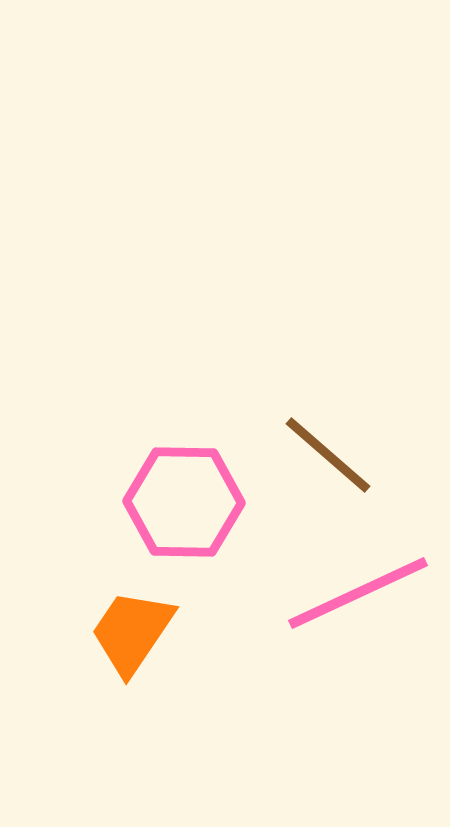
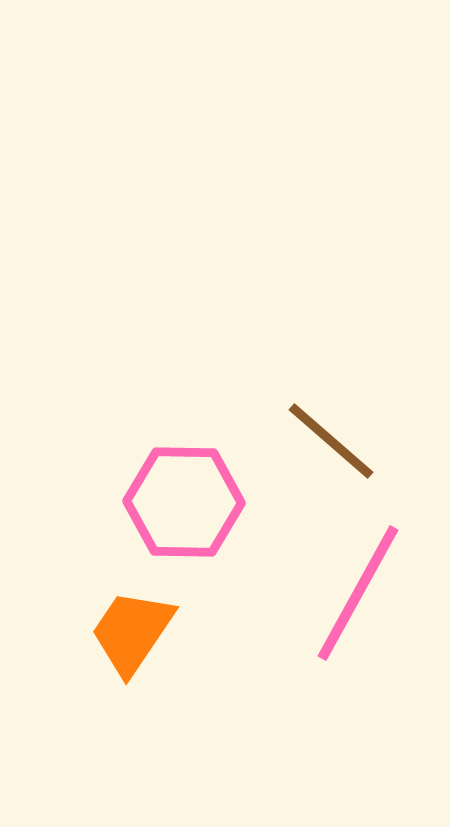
brown line: moved 3 px right, 14 px up
pink line: rotated 36 degrees counterclockwise
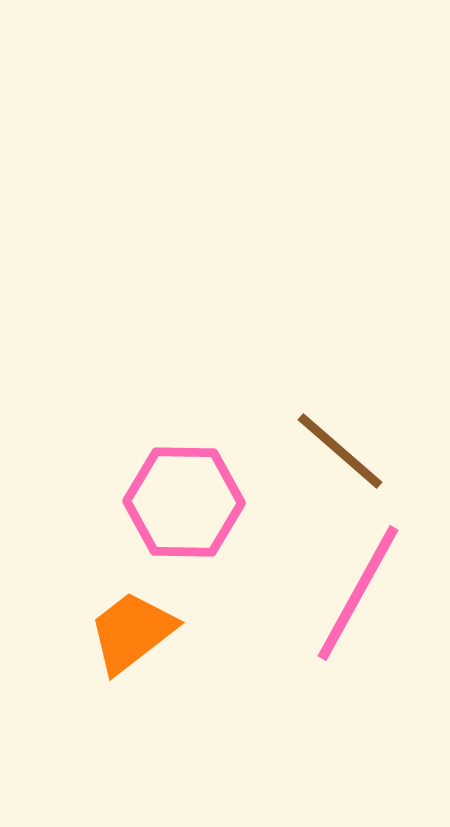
brown line: moved 9 px right, 10 px down
orange trapezoid: rotated 18 degrees clockwise
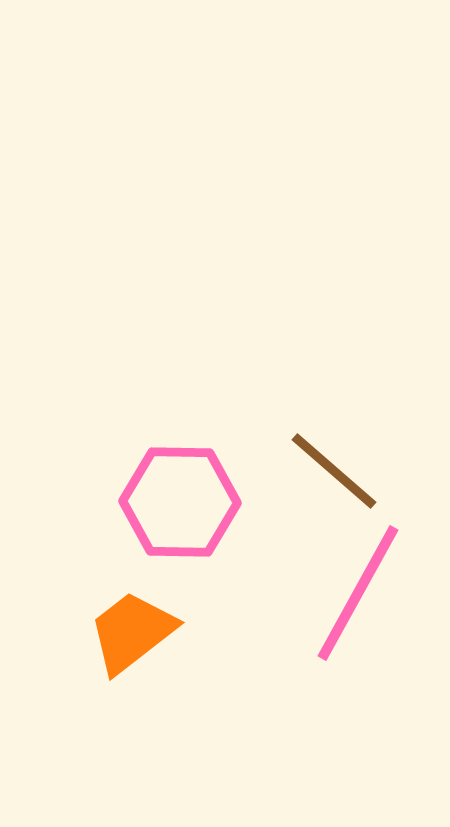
brown line: moved 6 px left, 20 px down
pink hexagon: moved 4 px left
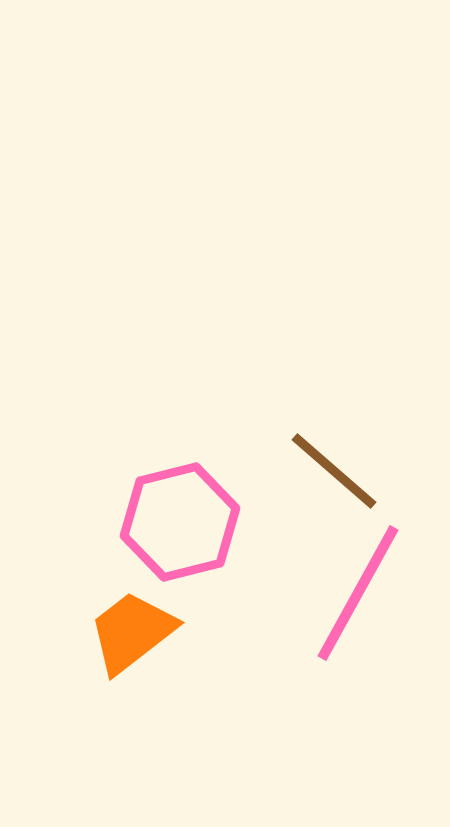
pink hexagon: moved 20 px down; rotated 15 degrees counterclockwise
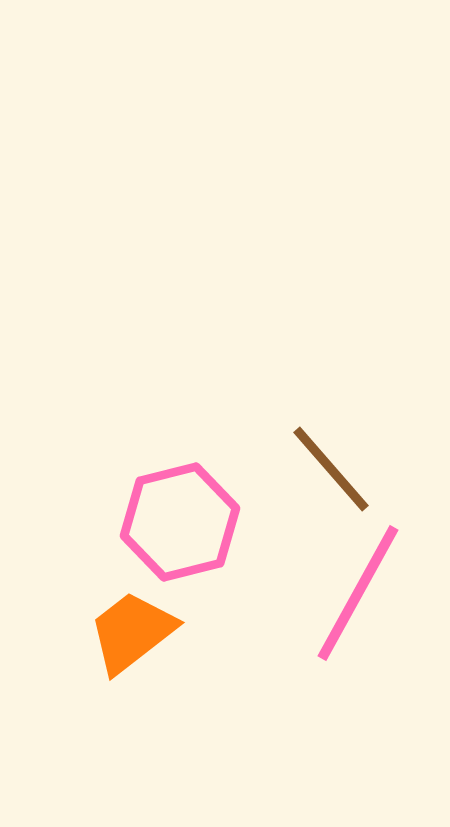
brown line: moved 3 px left, 2 px up; rotated 8 degrees clockwise
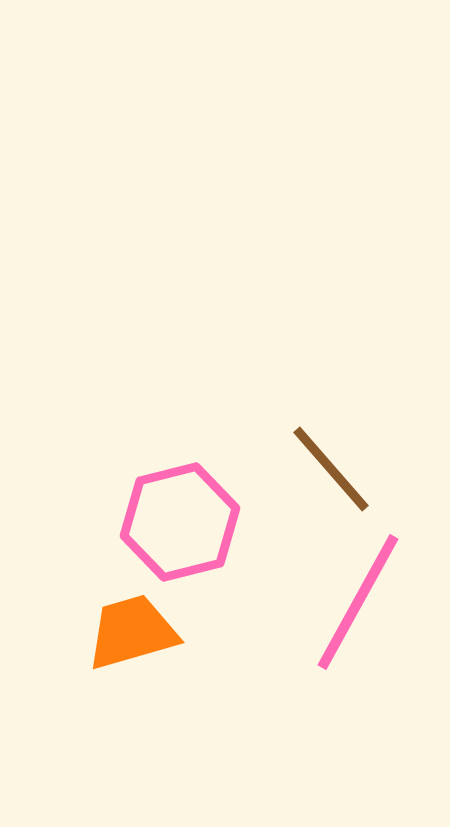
pink line: moved 9 px down
orange trapezoid: rotated 22 degrees clockwise
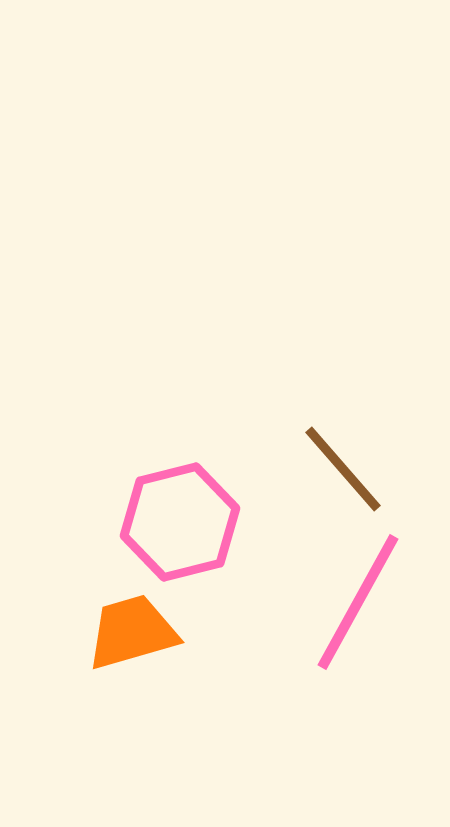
brown line: moved 12 px right
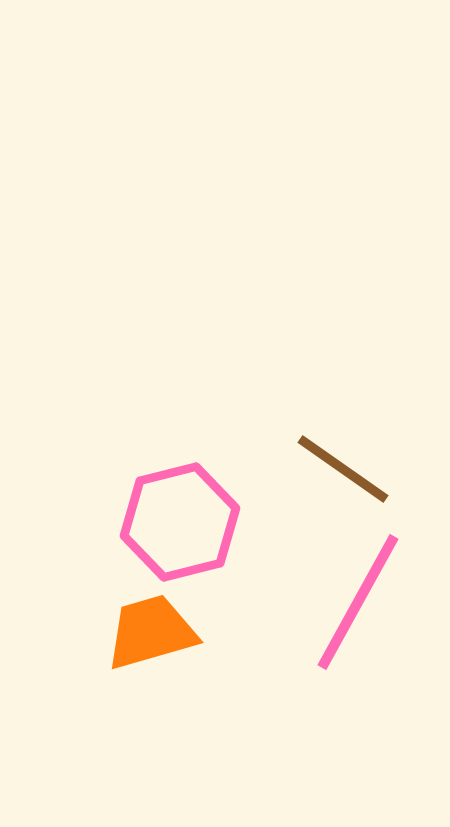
brown line: rotated 14 degrees counterclockwise
orange trapezoid: moved 19 px right
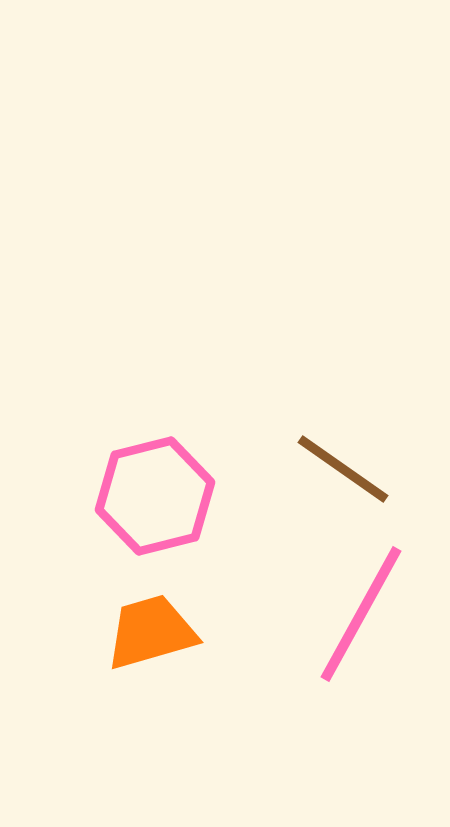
pink hexagon: moved 25 px left, 26 px up
pink line: moved 3 px right, 12 px down
